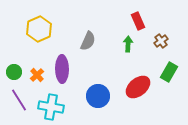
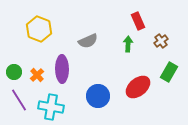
yellow hexagon: rotated 15 degrees counterclockwise
gray semicircle: rotated 42 degrees clockwise
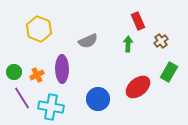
orange cross: rotated 16 degrees clockwise
blue circle: moved 3 px down
purple line: moved 3 px right, 2 px up
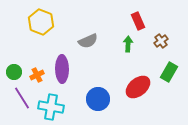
yellow hexagon: moved 2 px right, 7 px up
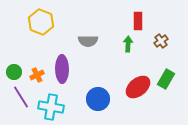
red rectangle: rotated 24 degrees clockwise
gray semicircle: rotated 24 degrees clockwise
green rectangle: moved 3 px left, 7 px down
purple line: moved 1 px left, 1 px up
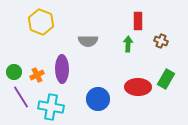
brown cross: rotated 32 degrees counterclockwise
red ellipse: rotated 40 degrees clockwise
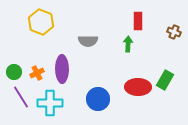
brown cross: moved 13 px right, 9 px up
orange cross: moved 2 px up
green rectangle: moved 1 px left, 1 px down
cyan cross: moved 1 px left, 4 px up; rotated 10 degrees counterclockwise
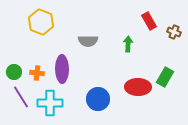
red rectangle: moved 11 px right; rotated 30 degrees counterclockwise
orange cross: rotated 32 degrees clockwise
green rectangle: moved 3 px up
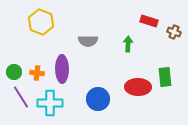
red rectangle: rotated 42 degrees counterclockwise
green rectangle: rotated 36 degrees counterclockwise
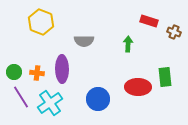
gray semicircle: moved 4 px left
cyan cross: rotated 35 degrees counterclockwise
